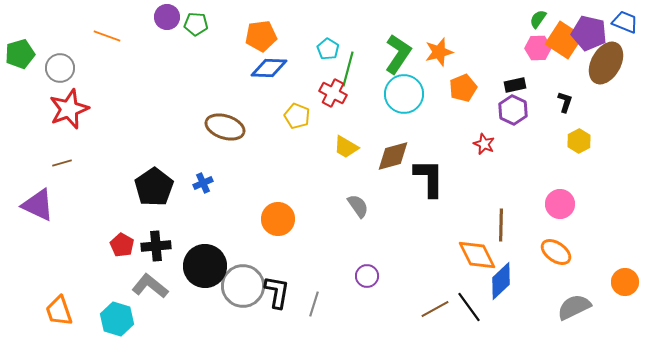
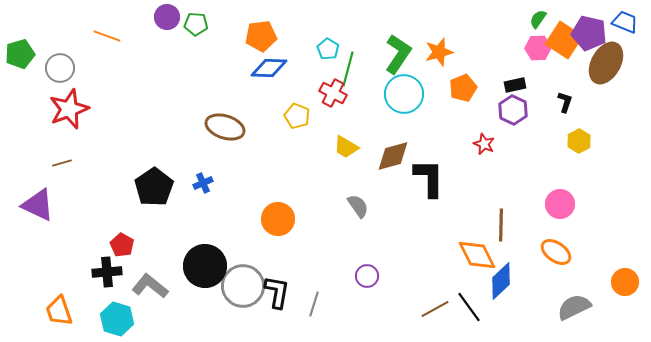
black cross at (156, 246): moved 49 px left, 26 px down
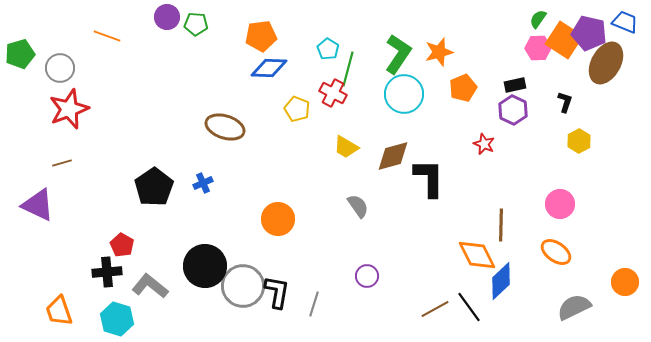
yellow pentagon at (297, 116): moved 7 px up
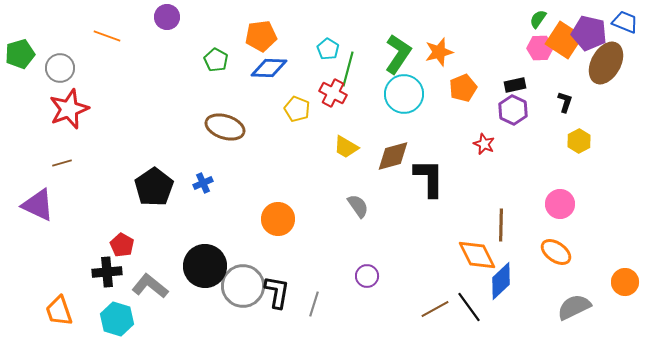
green pentagon at (196, 24): moved 20 px right, 36 px down; rotated 25 degrees clockwise
pink hexagon at (538, 48): moved 2 px right
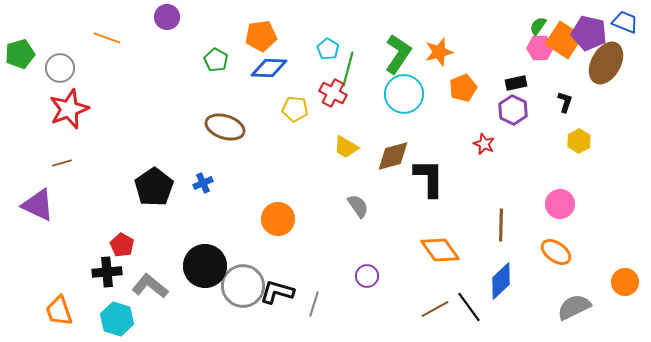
green semicircle at (538, 19): moved 7 px down
orange line at (107, 36): moved 2 px down
black rectangle at (515, 85): moved 1 px right, 2 px up
yellow pentagon at (297, 109): moved 2 px left; rotated 15 degrees counterclockwise
orange diamond at (477, 255): moved 37 px left, 5 px up; rotated 9 degrees counterclockwise
black L-shape at (277, 292): rotated 84 degrees counterclockwise
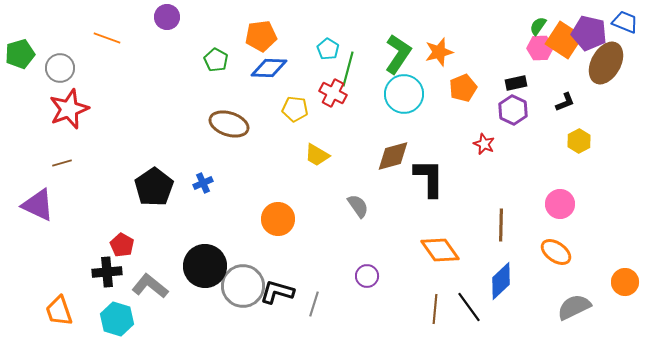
black L-shape at (565, 102): rotated 50 degrees clockwise
brown ellipse at (225, 127): moved 4 px right, 3 px up
yellow trapezoid at (346, 147): moved 29 px left, 8 px down
brown line at (435, 309): rotated 56 degrees counterclockwise
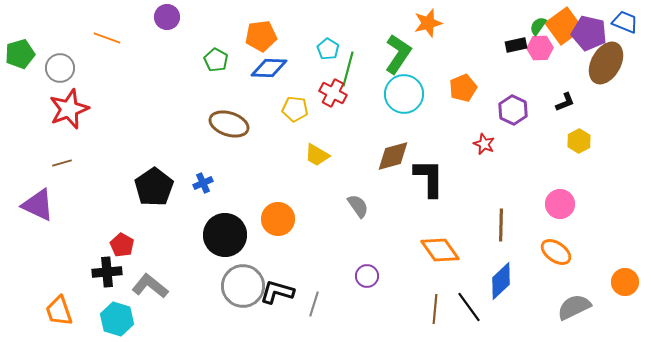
orange square at (564, 40): moved 14 px up; rotated 21 degrees clockwise
orange star at (439, 52): moved 11 px left, 29 px up
black rectangle at (516, 83): moved 38 px up
black circle at (205, 266): moved 20 px right, 31 px up
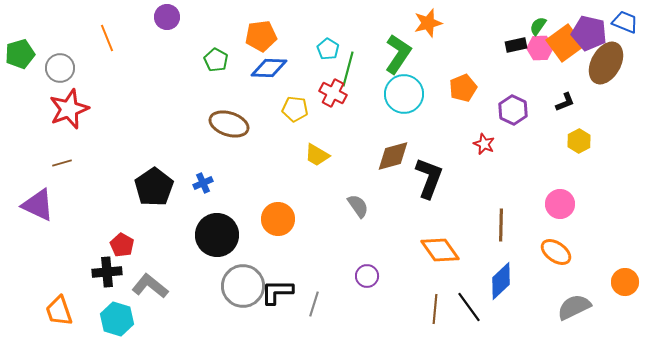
orange square at (564, 26): moved 1 px right, 17 px down
orange line at (107, 38): rotated 48 degrees clockwise
black L-shape at (429, 178): rotated 21 degrees clockwise
black circle at (225, 235): moved 8 px left
black L-shape at (277, 292): rotated 16 degrees counterclockwise
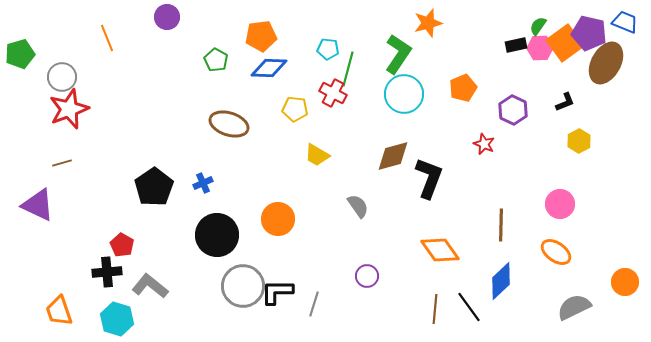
cyan pentagon at (328, 49): rotated 25 degrees counterclockwise
gray circle at (60, 68): moved 2 px right, 9 px down
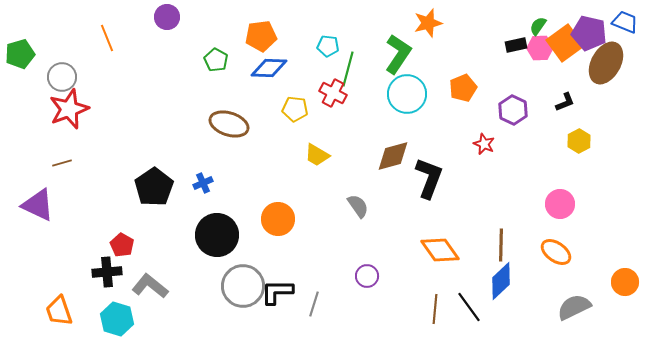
cyan pentagon at (328, 49): moved 3 px up
cyan circle at (404, 94): moved 3 px right
brown line at (501, 225): moved 20 px down
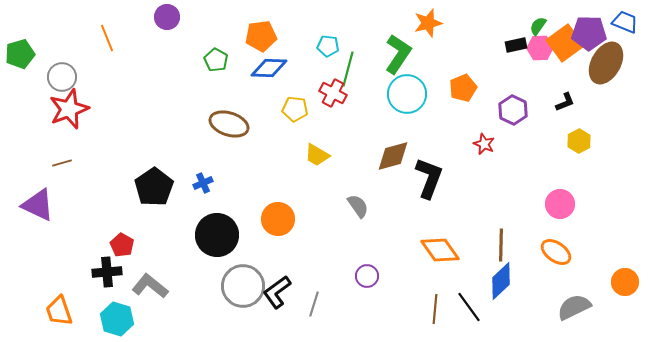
purple pentagon at (589, 33): rotated 12 degrees counterclockwise
black L-shape at (277, 292): rotated 36 degrees counterclockwise
